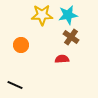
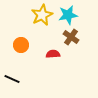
yellow star: rotated 25 degrees counterclockwise
red semicircle: moved 9 px left, 5 px up
black line: moved 3 px left, 6 px up
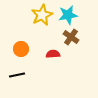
orange circle: moved 4 px down
black line: moved 5 px right, 4 px up; rotated 35 degrees counterclockwise
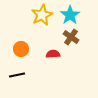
cyan star: moved 2 px right; rotated 24 degrees counterclockwise
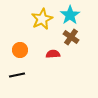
yellow star: moved 4 px down
orange circle: moved 1 px left, 1 px down
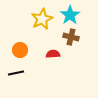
brown cross: rotated 21 degrees counterclockwise
black line: moved 1 px left, 2 px up
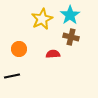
orange circle: moved 1 px left, 1 px up
black line: moved 4 px left, 3 px down
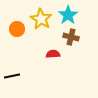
cyan star: moved 2 px left
yellow star: moved 1 px left; rotated 15 degrees counterclockwise
orange circle: moved 2 px left, 20 px up
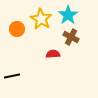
brown cross: rotated 14 degrees clockwise
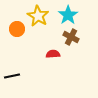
yellow star: moved 3 px left, 3 px up
